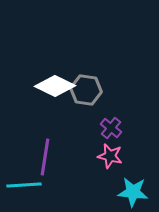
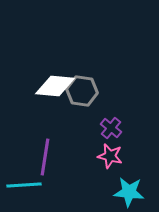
white diamond: rotated 21 degrees counterclockwise
gray hexagon: moved 4 px left, 1 px down
cyan star: moved 4 px left
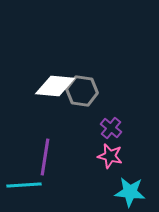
cyan star: moved 1 px right
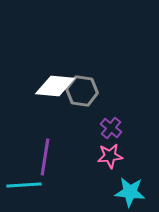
pink star: rotated 20 degrees counterclockwise
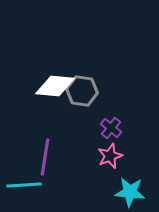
pink star: rotated 15 degrees counterclockwise
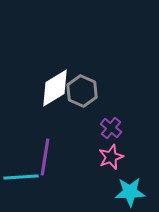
white diamond: moved 2 px down; rotated 36 degrees counterclockwise
gray hexagon: rotated 16 degrees clockwise
pink star: moved 1 px right, 1 px down
cyan line: moved 3 px left, 8 px up
cyan star: rotated 8 degrees counterclockwise
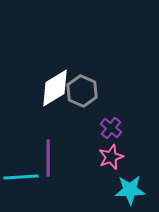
purple line: moved 3 px right, 1 px down; rotated 9 degrees counterclockwise
cyan star: moved 2 px up
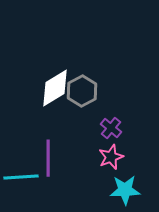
gray hexagon: rotated 8 degrees clockwise
cyan star: moved 5 px left
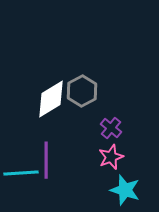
white diamond: moved 4 px left, 11 px down
purple line: moved 2 px left, 2 px down
cyan line: moved 4 px up
cyan star: rotated 20 degrees clockwise
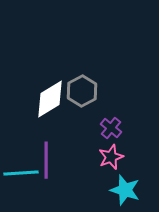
white diamond: moved 1 px left
